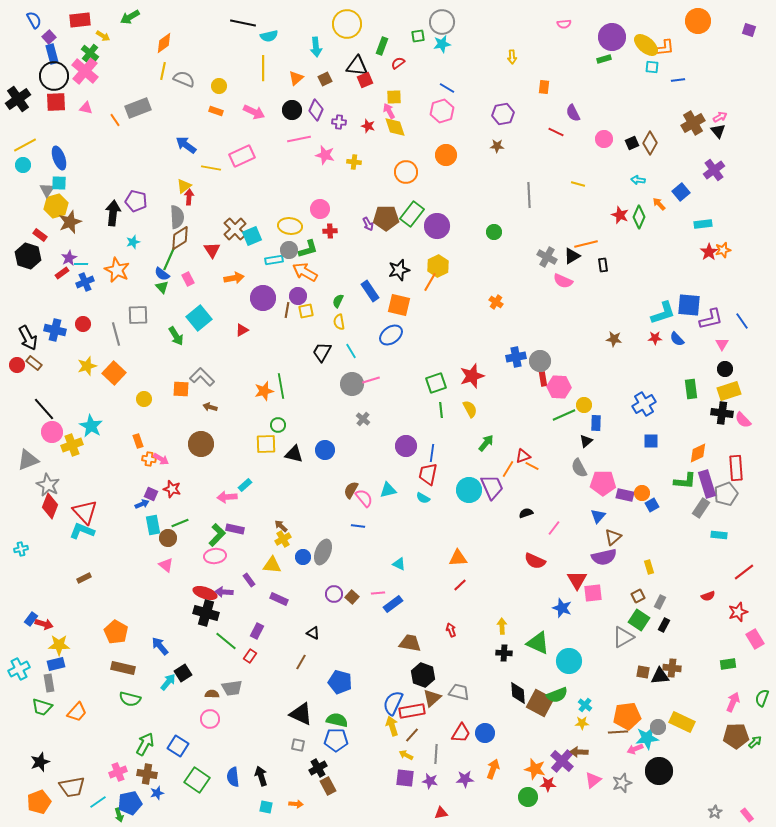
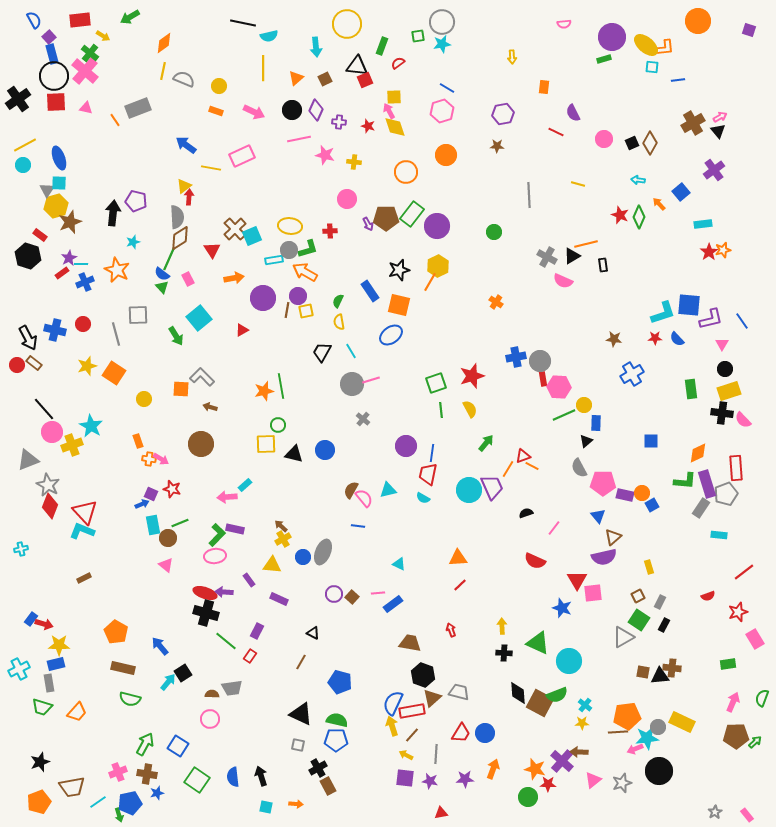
pink circle at (320, 209): moved 27 px right, 10 px up
orange square at (114, 373): rotated 10 degrees counterclockwise
blue cross at (644, 404): moved 12 px left, 30 px up
blue triangle at (598, 516): rotated 21 degrees counterclockwise
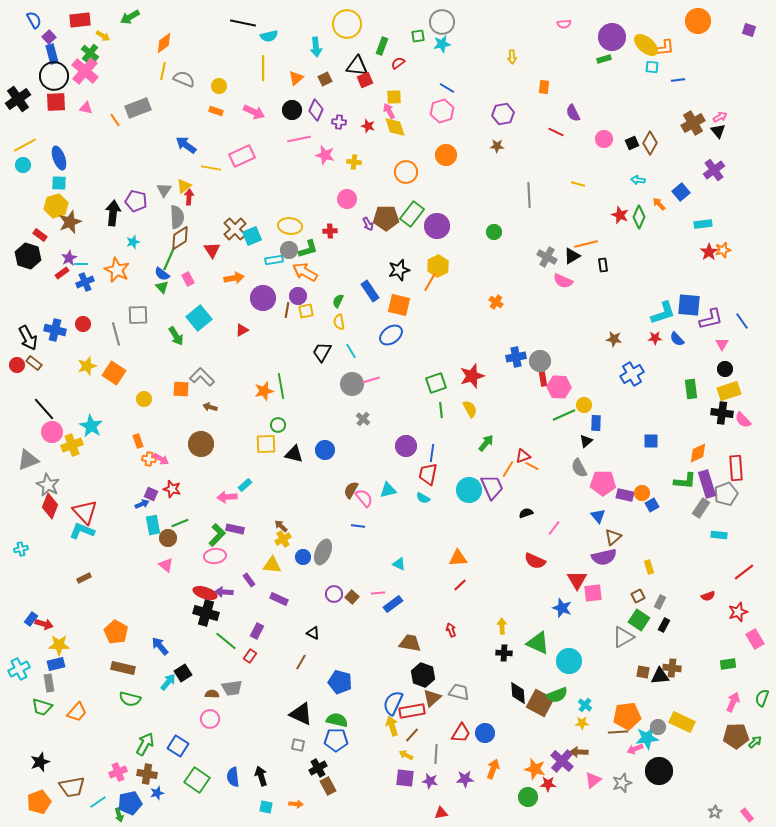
gray triangle at (47, 190): moved 117 px right
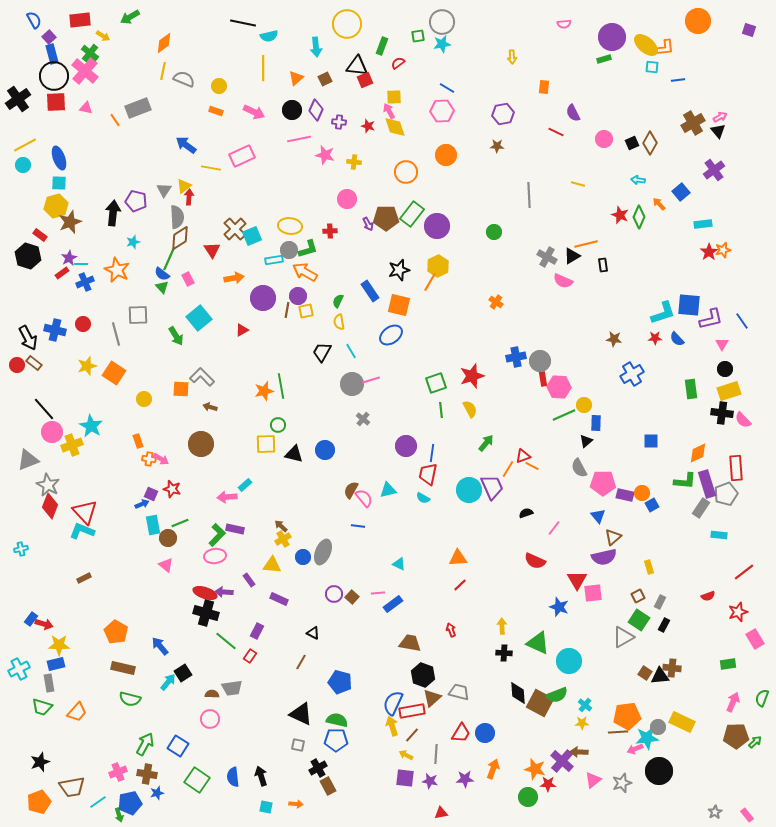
pink hexagon at (442, 111): rotated 15 degrees clockwise
blue star at (562, 608): moved 3 px left, 1 px up
brown square at (643, 672): moved 2 px right, 1 px down; rotated 24 degrees clockwise
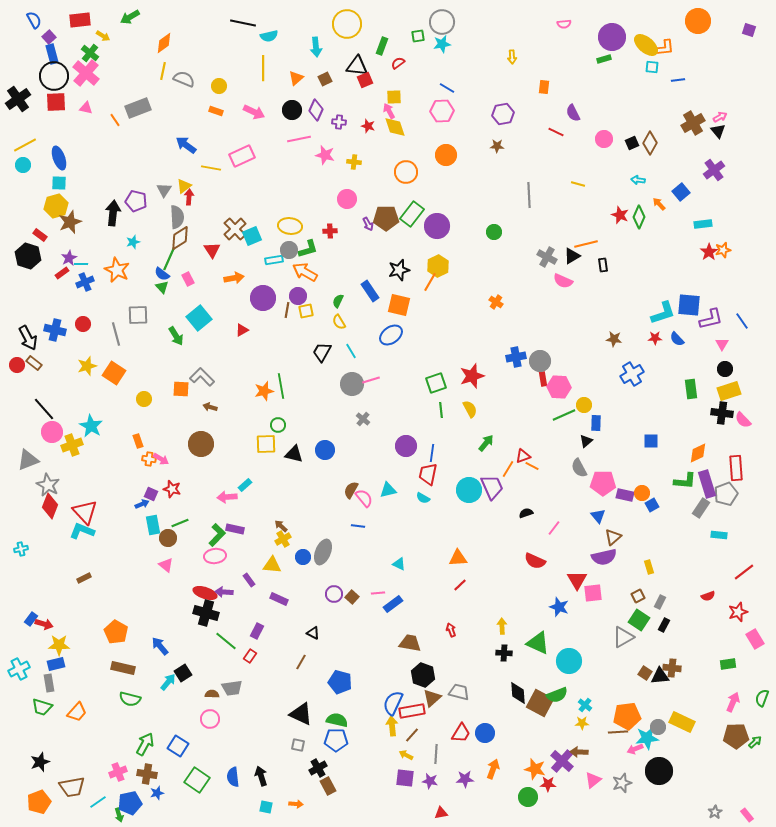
pink cross at (85, 71): moved 1 px right, 2 px down
yellow semicircle at (339, 322): rotated 21 degrees counterclockwise
yellow arrow at (392, 726): rotated 12 degrees clockwise
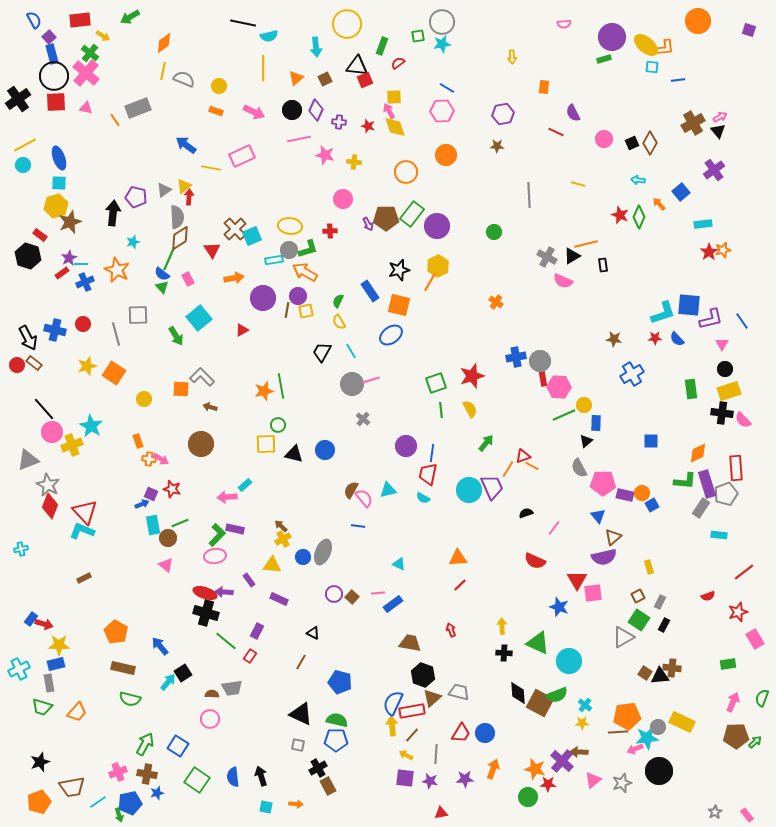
gray triangle at (164, 190): rotated 21 degrees clockwise
pink circle at (347, 199): moved 4 px left
purple pentagon at (136, 201): moved 4 px up
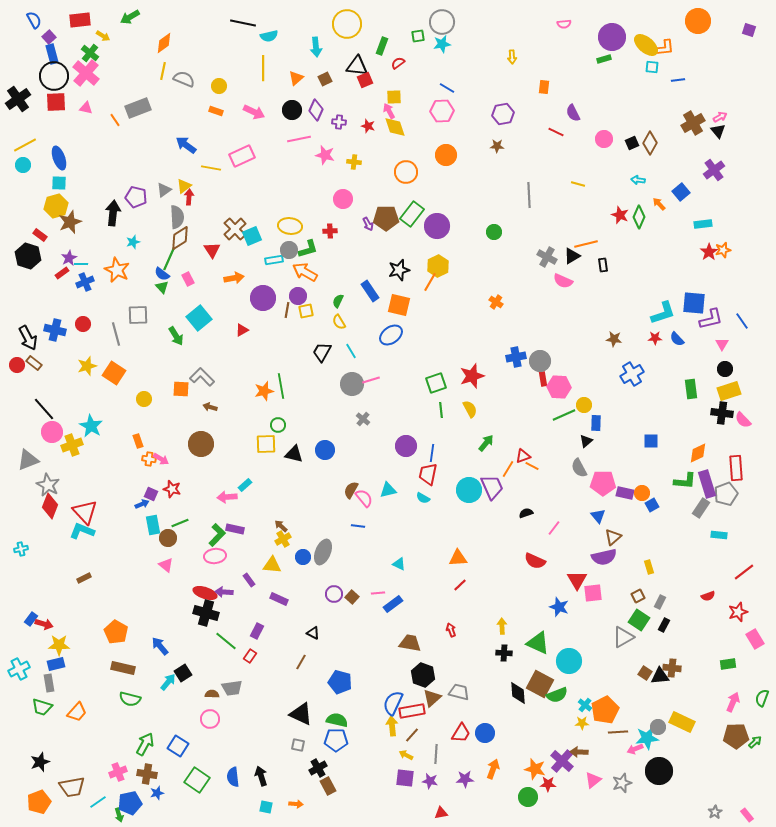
blue square at (689, 305): moved 5 px right, 2 px up
purple rectangle at (625, 495): moved 2 px up
brown square at (540, 703): moved 19 px up
orange pentagon at (627, 716): moved 22 px left, 6 px up; rotated 20 degrees counterclockwise
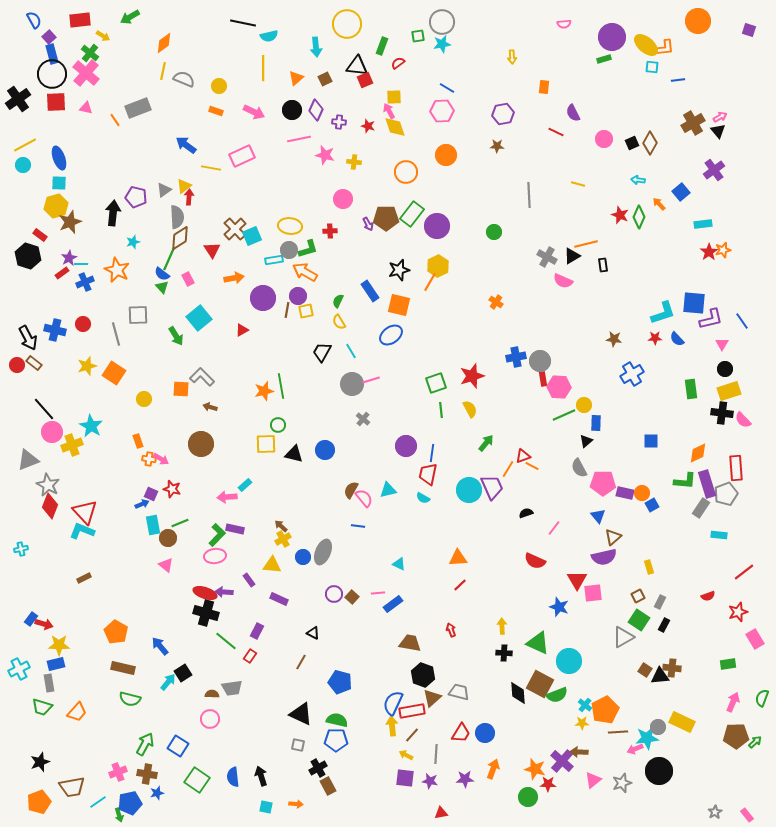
black circle at (54, 76): moved 2 px left, 2 px up
brown square at (645, 673): moved 3 px up
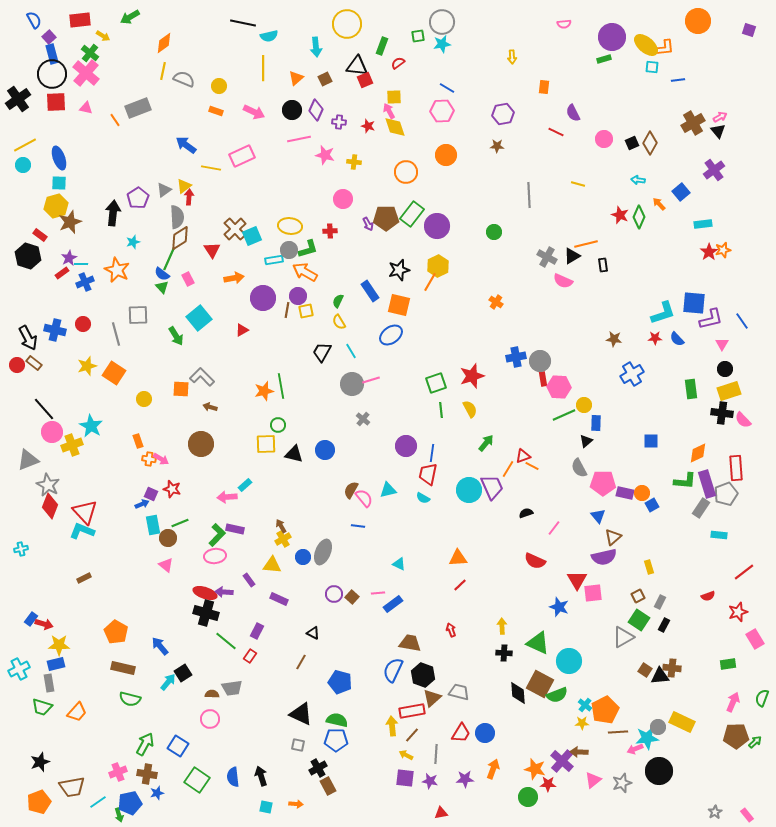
purple pentagon at (136, 197): moved 2 px right, 1 px down; rotated 25 degrees clockwise
brown arrow at (281, 526): rotated 16 degrees clockwise
blue semicircle at (393, 703): moved 33 px up
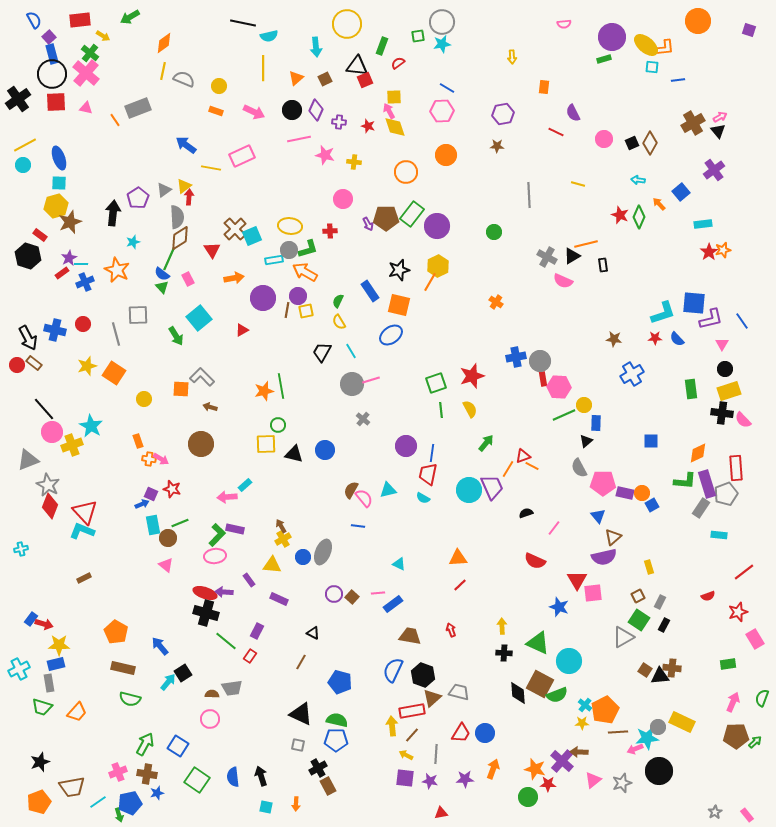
brown trapezoid at (410, 643): moved 7 px up
orange arrow at (296, 804): rotated 88 degrees clockwise
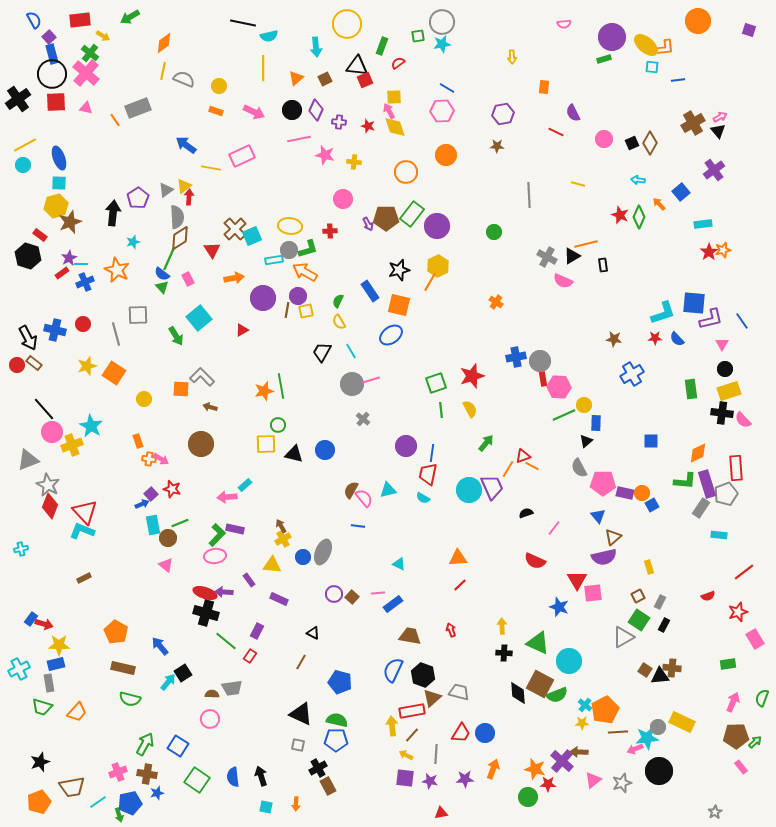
gray triangle at (164, 190): moved 2 px right
purple square at (151, 494): rotated 24 degrees clockwise
pink rectangle at (747, 815): moved 6 px left, 48 px up
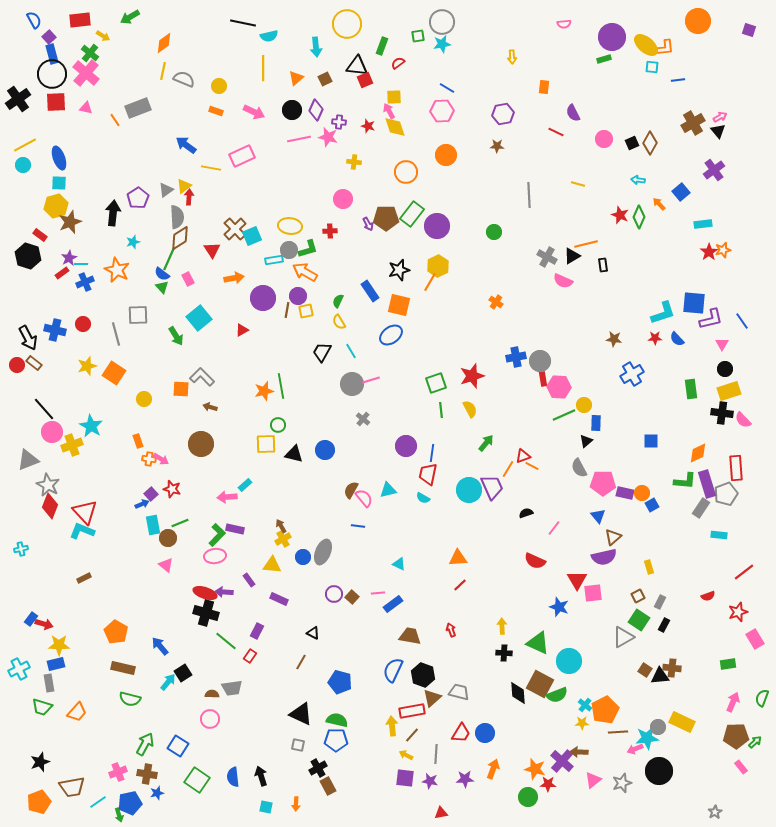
pink star at (325, 155): moved 3 px right, 18 px up
